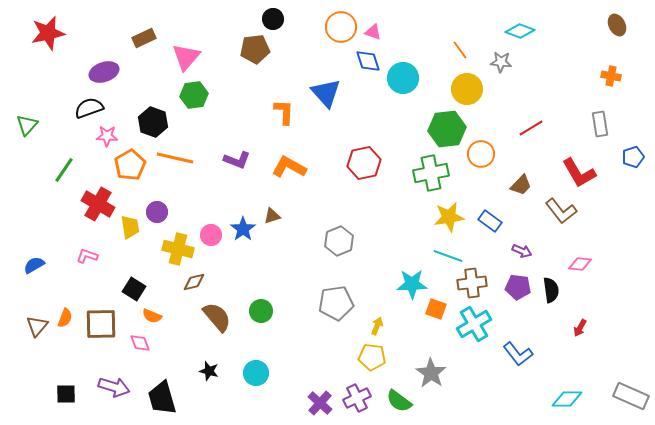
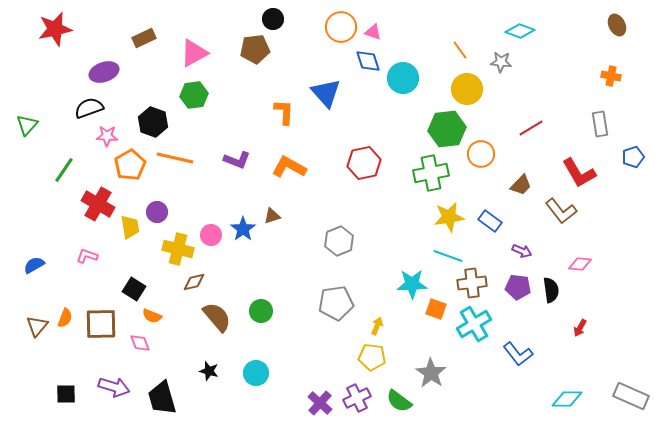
red star at (48, 33): moved 7 px right, 4 px up
pink triangle at (186, 57): moved 8 px right, 4 px up; rotated 20 degrees clockwise
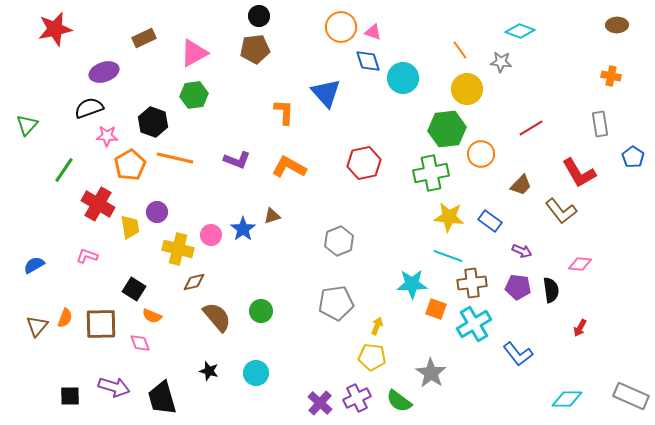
black circle at (273, 19): moved 14 px left, 3 px up
brown ellipse at (617, 25): rotated 65 degrees counterclockwise
blue pentagon at (633, 157): rotated 20 degrees counterclockwise
yellow star at (449, 217): rotated 16 degrees clockwise
black square at (66, 394): moved 4 px right, 2 px down
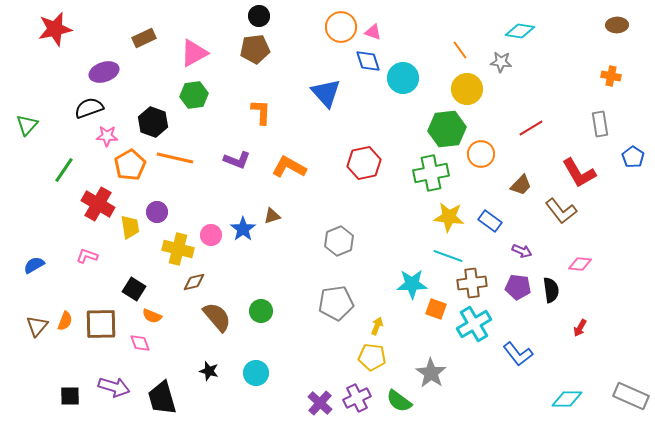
cyan diamond at (520, 31): rotated 12 degrees counterclockwise
orange L-shape at (284, 112): moved 23 px left
orange semicircle at (65, 318): moved 3 px down
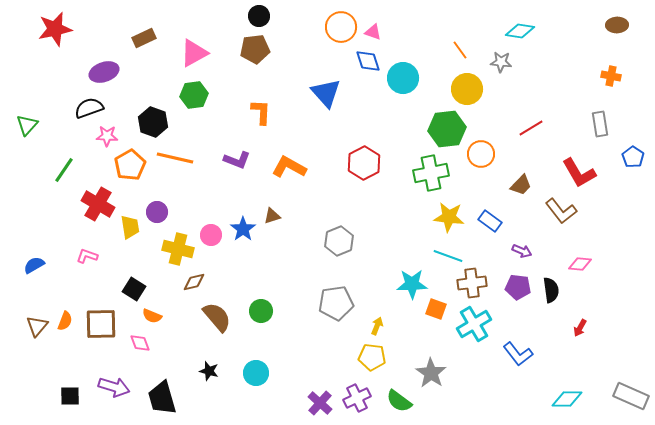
red hexagon at (364, 163): rotated 16 degrees counterclockwise
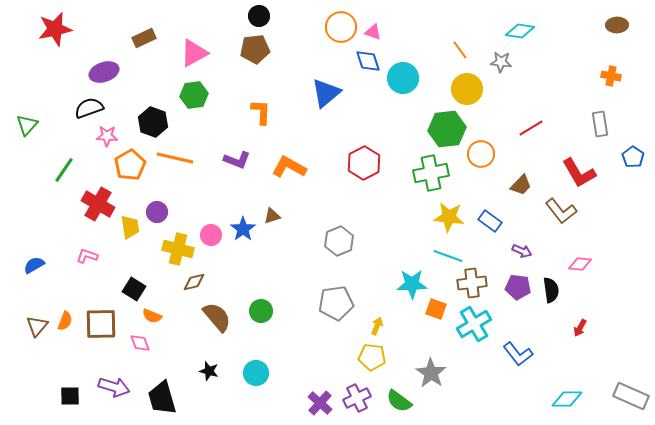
blue triangle at (326, 93): rotated 32 degrees clockwise
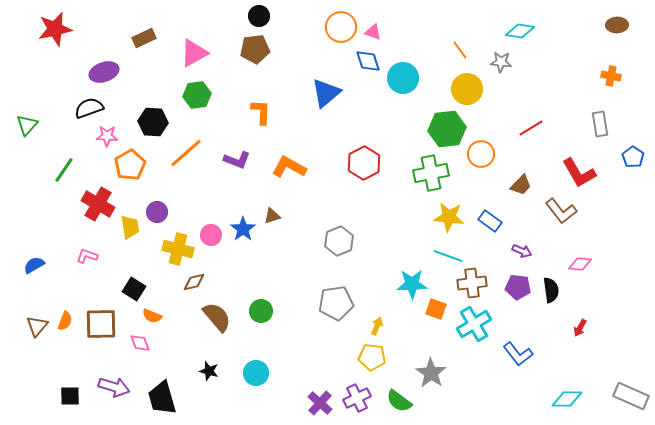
green hexagon at (194, 95): moved 3 px right
black hexagon at (153, 122): rotated 16 degrees counterclockwise
orange line at (175, 158): moved 11 px right, 5 px up; rotated 54 degrees counterclockwise
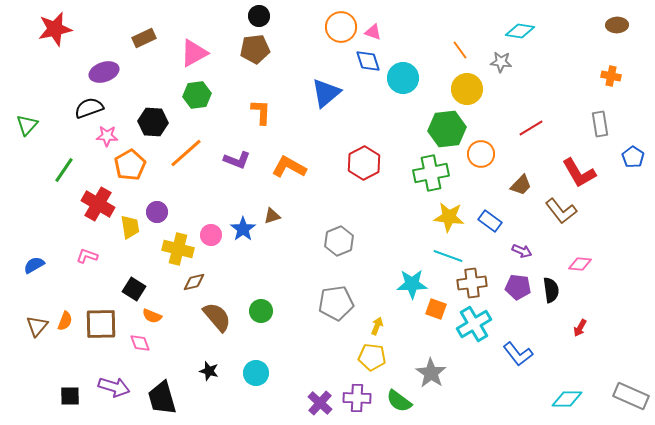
purple cross at (357, 398): rotated 28 degrees clockwise
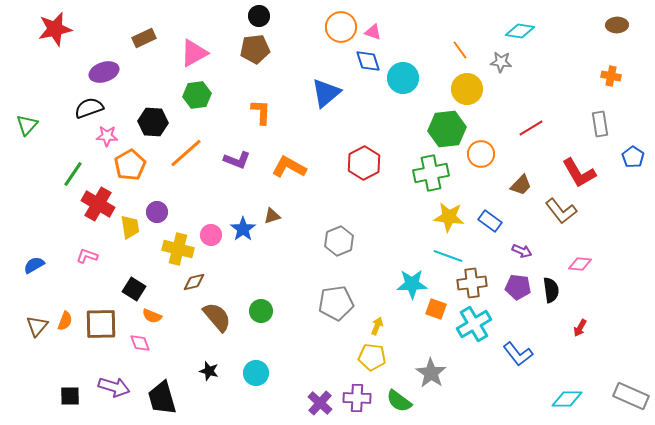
green line at (64, 170): moved 9 px right, 4 px down
